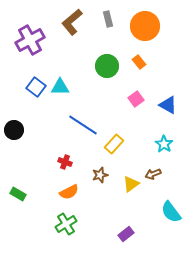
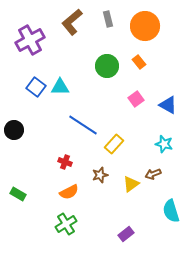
cyan star: rotated 18 degrees counterclockwise
cyan semicircle: moved 1 px up; rotated 20 degrees clockwise
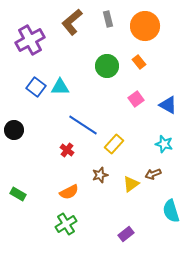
red cross: moved 2 px right, 12 px up; rotated 16 degrees clockwise
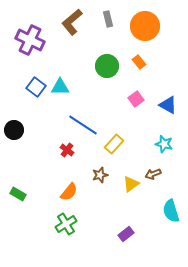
purple cross: rotated 36 degrees counterclockwise
orange semicircle: rotated 24 degrees counterclockwise
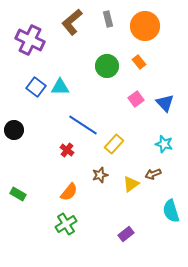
blue triangle: moved 3 px left, 2 px up; rotated 18 degrees clockwise
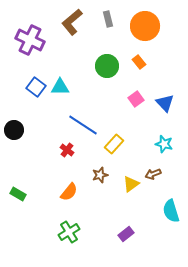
green cross: moved 3 px right, 8 px down
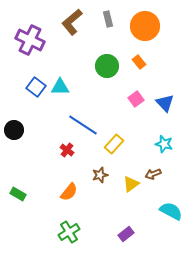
cyan semicircle: rotated 135 degrees clockwise
